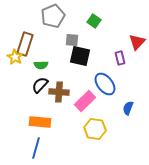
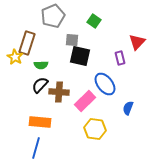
brown rectangle: moved 2 px right, 1 px up
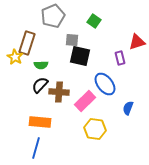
red triangle: rotated 30 degrees clockwise
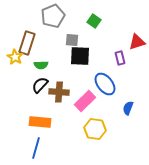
black square: rotated 10 degrees counterclockwise
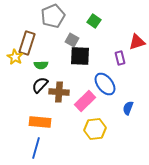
gray square: rotated 24 degrees clockwise
yellow hexagon: rotated 15 degrees counterclockwise
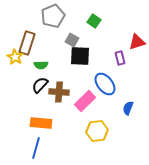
orange rectangle: moved 1 px right, 1 px down
yellow hexagon: moved 2 px right, 2 px down
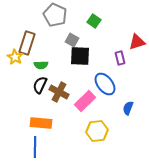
gray pentagon: moved 2 px right, 1 px up; rotated 25 degrees counterclockwise
black semicircle: rotated 18 degrees counterclockwise
brown cross: rotated 24 degrees clockwise
blue line: moved 1 px left, 1 px up; rotated 15 degrees counterclockwise
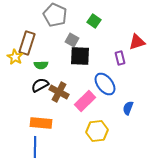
black semicircle: rotated 36 degrees clockwise
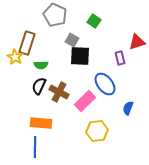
black semicircle: moved 1 px left, 1 px down; rotated 36 degrees counterclockwise
